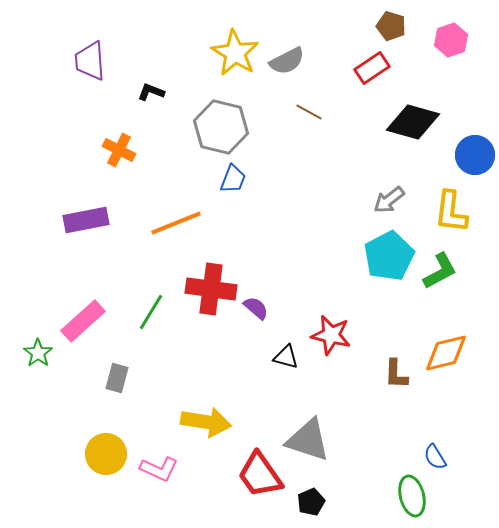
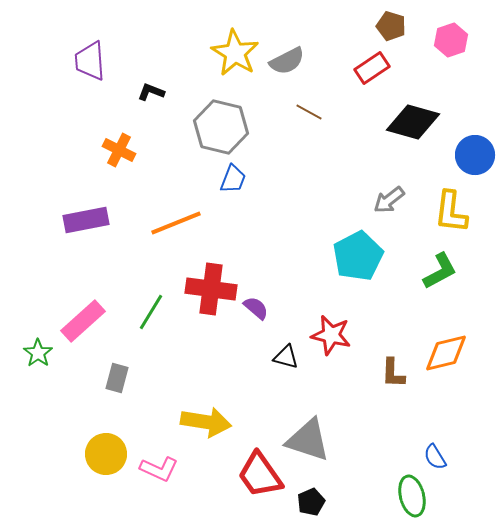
cyan pentagon: moved 31 px left
brown L-shape: moved 3 px left, 1 px up
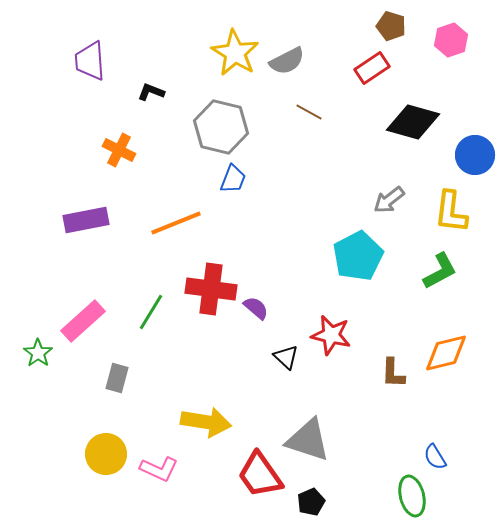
black triangle: rotated 28 degrees clockwise
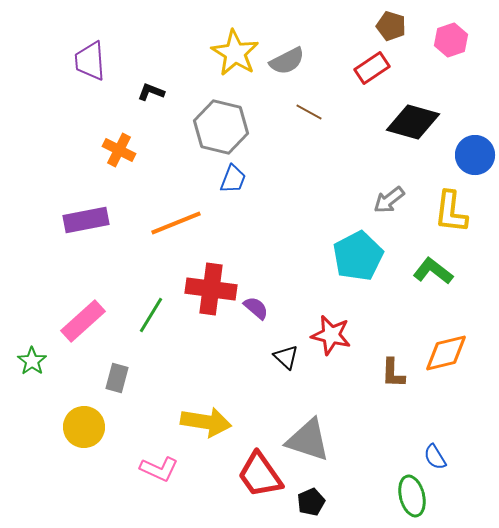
green L-shape: moved 7 px left; rotated 114 degrees counterclockwise
green line: moved 3 px down
green star: moved 6 px left, 8 px down
yellow circle: moved 22 px left, 27 px up
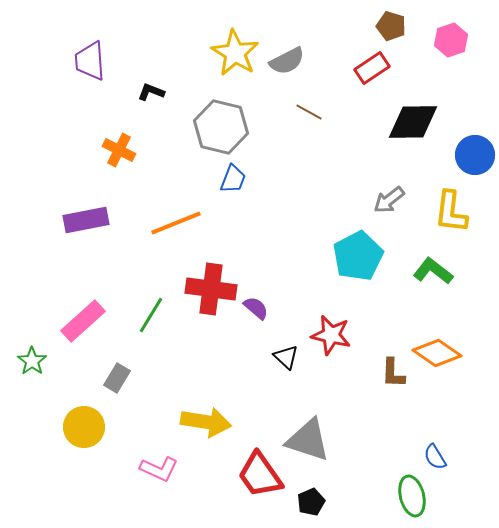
black diamond: rotated 16 degrees counterclockwise
orange diamond: moved 9 px left; rotated 48 degrees clockwise
gray rectangle: rotated 16 degrees clockwise
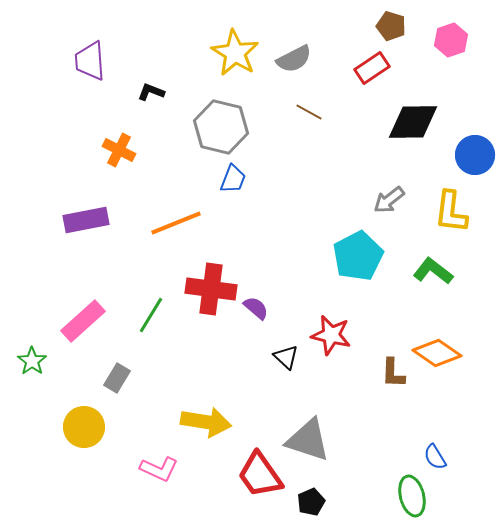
gray semicircle: moved 7 px right, 2 px up
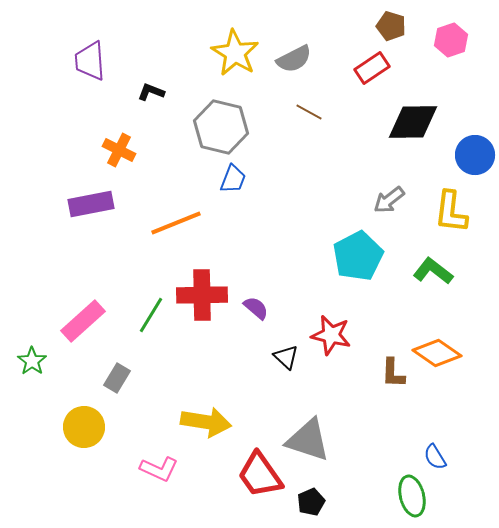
purple rectangle: moved 5 px right, 16 px up
red cross: moved 9 px left, 6 px down; rotated 9 degrees counterclockwise
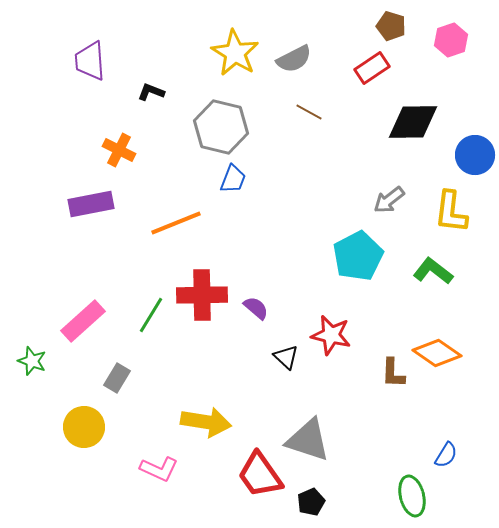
green star: rotated 16 degrees counterclockwise
blue semicircle: moved 11 px right, 2 px up; rotated 116 degrees counterclockwise
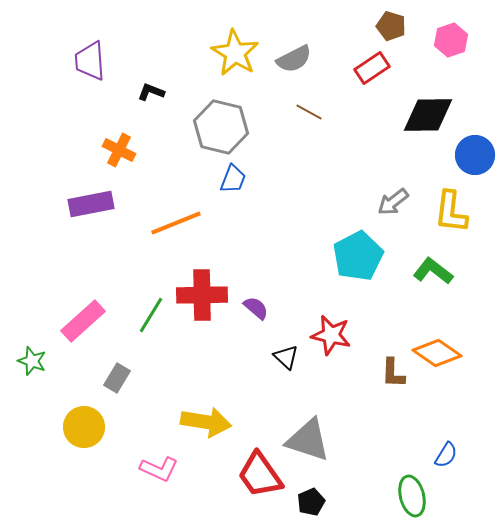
black diamond: moved 15 px right, 7 px up
gray arrow: moved 4 px right, 2 px down
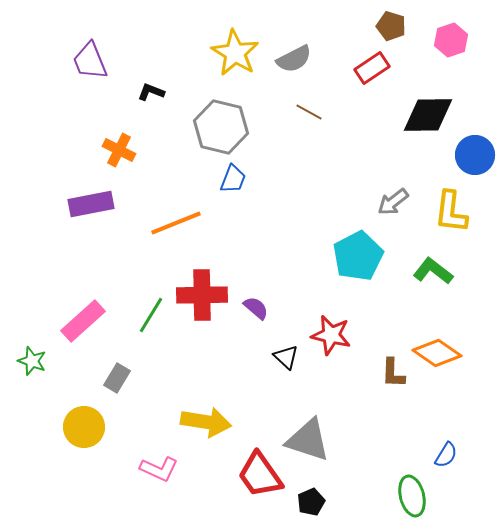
purple trapezoid: rotated 18 degrees counterclockwise
